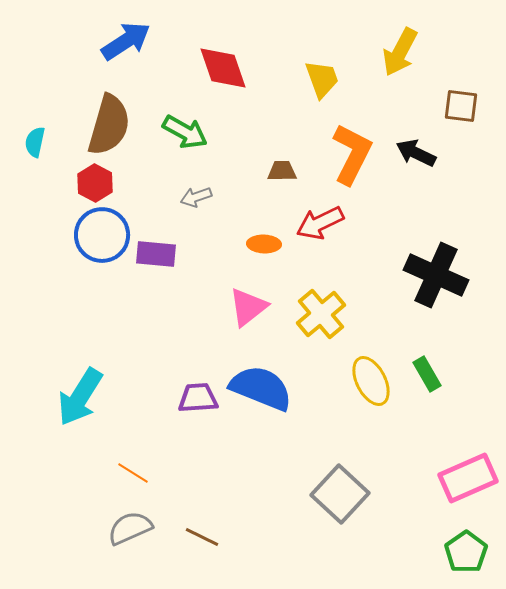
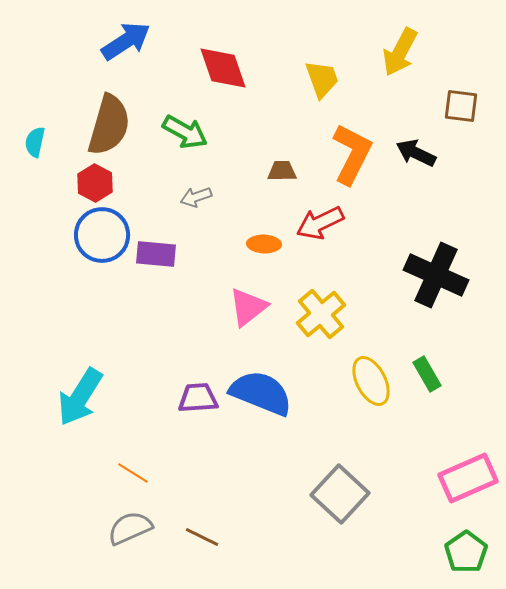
blue semicircle: moved 5 px down
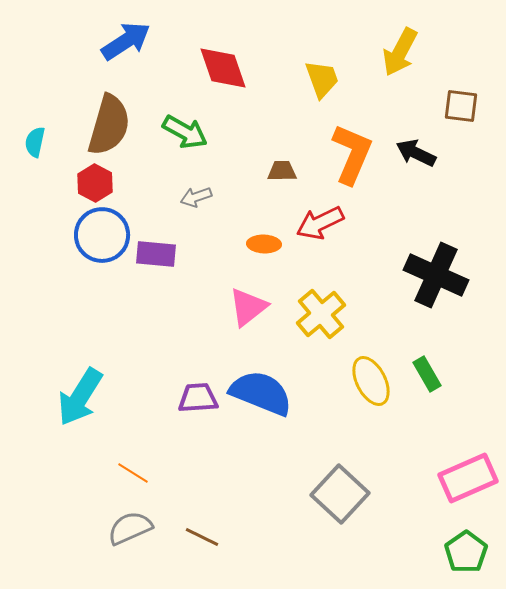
orange L-shape: rotated 4 degrees counterclockwise
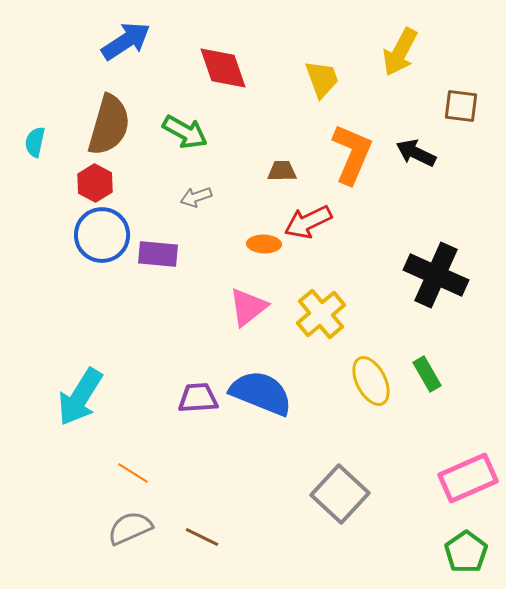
red arrow: moved 12 px left, 1 px up
purple rectangle: moved 2 px right
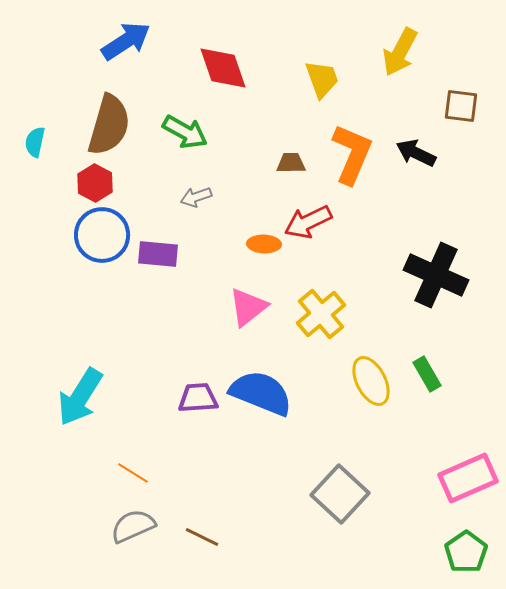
brown trapezoid: moved 9 px right, 8 px up
gray semicircle: moved 3 px right, 2 px up
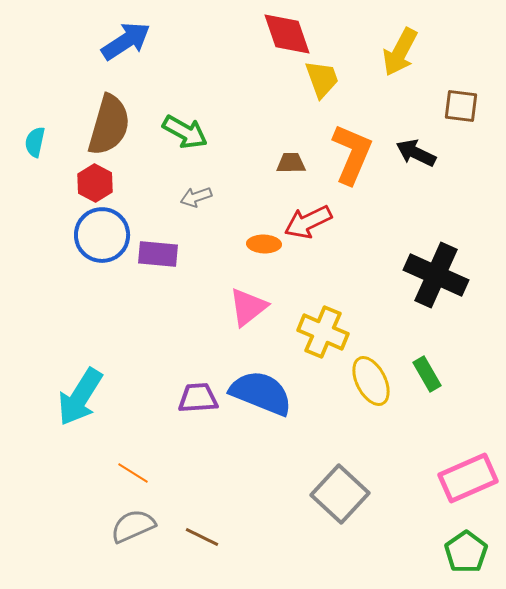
red diamond: moved 64 px right, 34 px up
yellow cross: moved 2 px right, 18 px down; rotated 27 degrees counterclockwise
